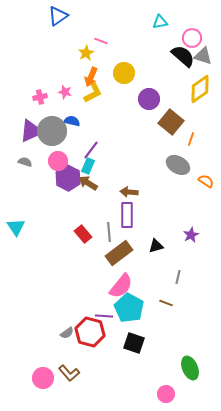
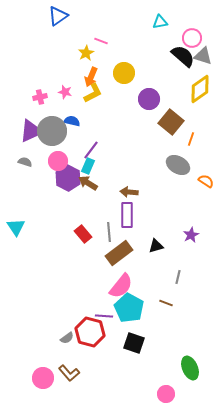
gray semicircle at (67, 333): moved 5 px down
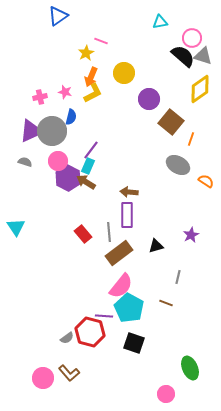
blue semicircle at (72, 121): moved 1 px left, 4 px up; rotated 91 degrees clockwise
brown arrow at (88, 183): moved 2 px left, 1 px up
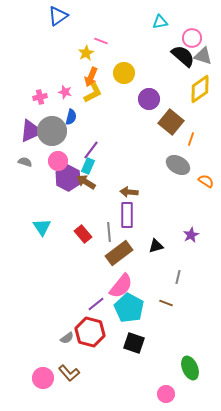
cyan triangle at (16, 227): moved 26 px right
purple line at (104, 316): moved 8 px left, 12 px up; rotated 42 degrees counterclockwise
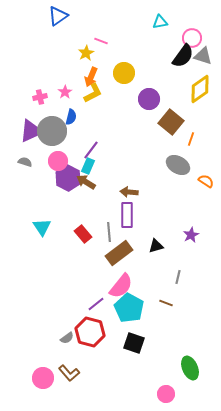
black semicircle at (183, 56): rotated 85 degrees clockwise
pink star at (65, 92): rotated 24 degrees clockwise
